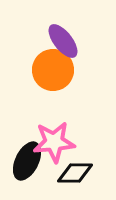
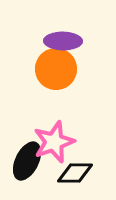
purple ellipse: rotated 51 degrees counterclockwise
orange circle: moved 3 px right, 1 px up
pink star: rotated 15 degrees counterclockwise
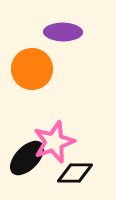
purple ellipse: moved 9 px up
orange circle: moved 24 px left
black ellipse: moved 3 px up; rotated 18 degrees clockwise
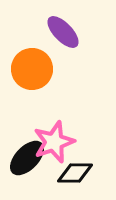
purple ellipse: rotated 45 degrees clockwise
